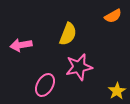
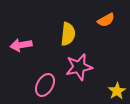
orange semicircle: moved 7 px left, 4 px down
yellow semicircle: rotated 15 degrees counterclockwise
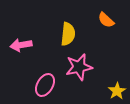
orange semicircle: rotated 72 degrees clockwise
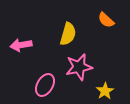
yellow semicircle: rotated 10 degrees clockwise
yellow star: moved 12 px left
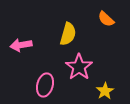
orange semicircle: moved 1 px up
pink star: rotated 24 degrees counterclockwise
pink ellipse: rotated 15 degrees counterclockwise
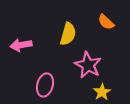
orange semicircle: moved 3 px down
pink star: moved 9 px right, 2 px up; rotated 8 degrees counterclockwise
yellow star: moved 3 px left, 1 px down
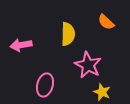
yellow semicircle: rotated 15 degrees counterclockwise
yellow star: rotated 18 degrees counterclockwise
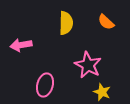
yellow semicircle: moved 2 px left, 11 px up
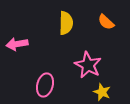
pink arrow: moved 4 px left, 1 px up
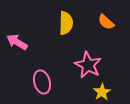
pink arrow: moved 2 px up; rotated 40 degrees clockwise
pink ellipse: moved 3 px left, 3 px up; rotated 30 degrees counterclockwise
yellow star: rotated 18 degrees clockwise
